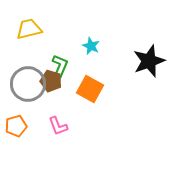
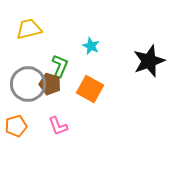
brown pentagon: moved 1 px left, 3 px down
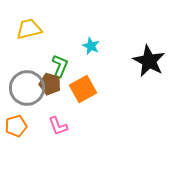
black star: rotated 24 degrees counterclockwise
gray circle: moved 1 px left, 4 px down
orange square: moved 7 px left; rotated 32 degrees clockwise
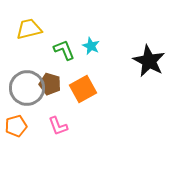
green L-shape: moved 4 px right, 16 px up; rotated 45 degrees counterclockwise
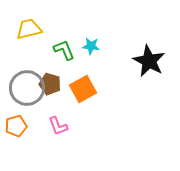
cyan star: rotated 18 degrees counterclockwise
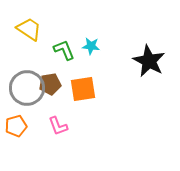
yellow trapezoid: rotated 48 degrees clockwise
brown pentagon: rotated 25 degrees counterclockwise
orange square: rotated 20 degrees clockwise
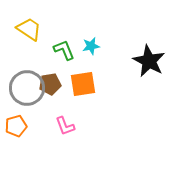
cyan star: rotated 18 degrees counterclockwise
orange square: moved 5 px up
pink L-shape: moved 7 px right
